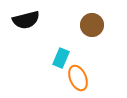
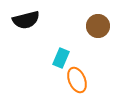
brown circle: moved 6 px right, 1 px down
orange ellipse: moved 1 px left, 2 px down
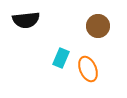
black semicircle: rotated 8 degrees clockwise
orange ellipse: moved 11 px right, 11 px up
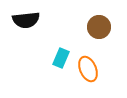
brown circle: moved 1 px right, 1 px down
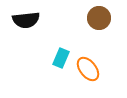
brown circle: moved 9 px up
orange ellipse: rotated 15 degrees counterclockwise
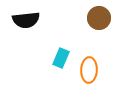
orange ellipse: moved 1 px right, 1 px down; rotated 40 degrees clockwise
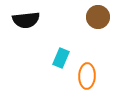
brown circle: moved 1 px left, 1 px up
orange ellipse: moved 2 px left, 6 px down
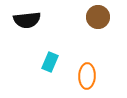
black semicircle: moved 1 px right
cyan rectangle: moved 11 px left, 4 px down
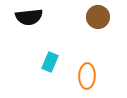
black semicircle: moved 2 px right, 3 px up
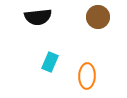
black semicircle: moved 9 px right
